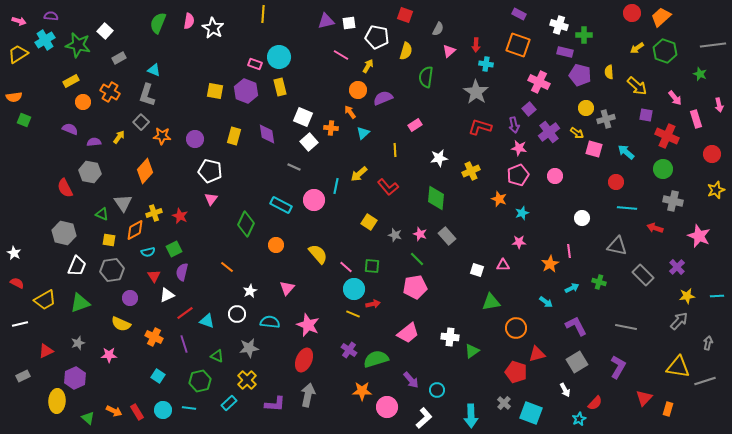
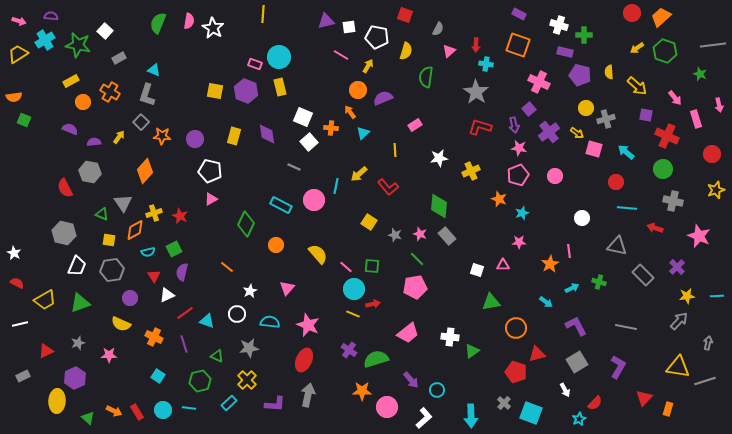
white square at (349, 23): moved 4 px down
green diamond at (436, 198): moved 3 px right, 8 px down
pink triangle at (211, 199): rotated 24 degrees clockwise
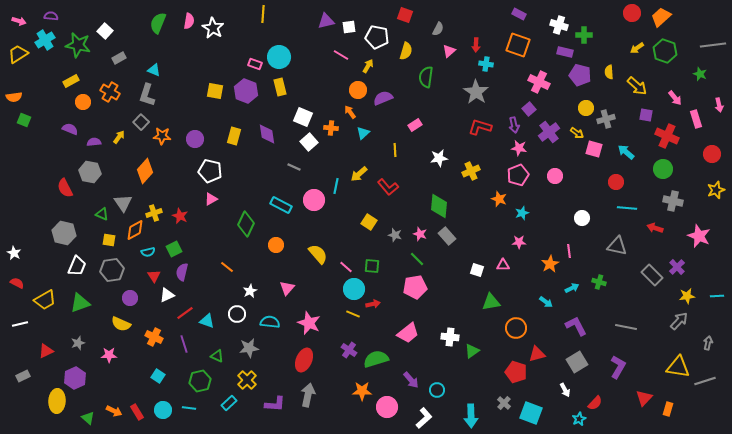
gray rectangle at (643, 275): moved 9 px right
pink star at (308, 325): moved 1 px right, 2 px up
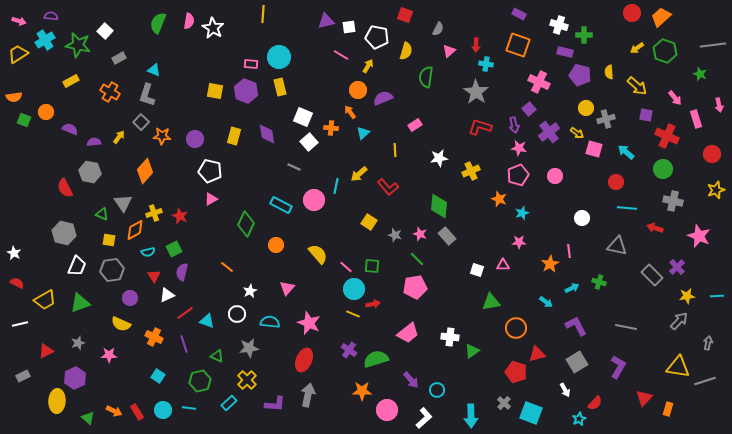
pink rectangle at (255, 64): moved 4 px left; rotated 16 degrees counterclockwise
orange circle at (83, 102): moved 37 px left, 10 px down
pink circle at (387, 407): moved 3 px down
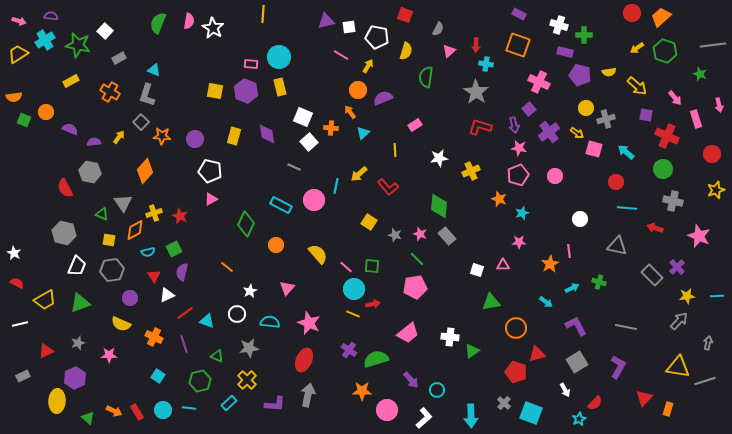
yellow semicircle at (609, 72): rotated 96 degrees counterclockwise
white circle at (582, 218): moved 2 px left, 1 px down
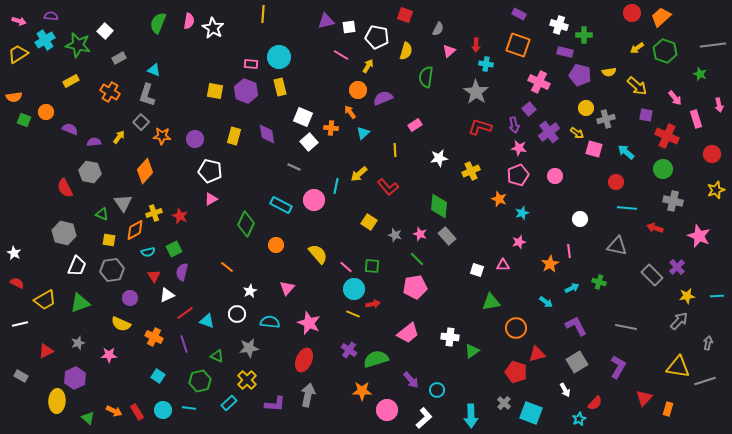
pink star at (519, 242): rotated 16 degrees counterclockwise
gray rectangle at (23, 376): moved 2 px left; rotated 56 degrees clockwise
